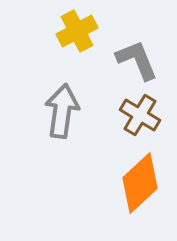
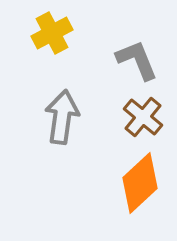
yellow cross: moved 25 px left, 2 px down
gray arrow: moved 6 px down
brown cross: moved 3 px right, 2 px down; rotated 9 degrees clockwise
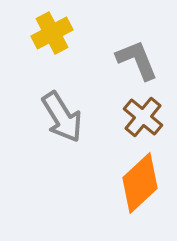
gray arrow: rotated 140 degrees clockwise
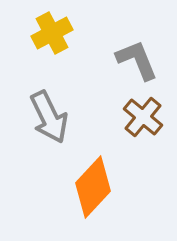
gray arrow: moved 13 px left; rotated 6 degrees clockwise
orange diamond: moved 47 px left, 4 px down; rotated 4 degrees counterclockwise
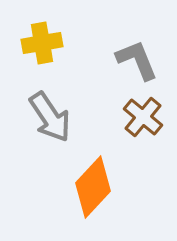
yellow cross: moved 10 px left, 10 px down; rotated 18 degrees clockwise
gray arrow: moved 1 px right; rotated 8 degrees counterclockwise
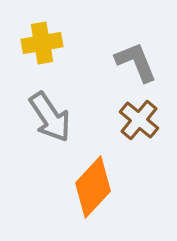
gray L-shape: moved 1 px left, 2 px down
brown cross: moved 4 px left, 3 px down
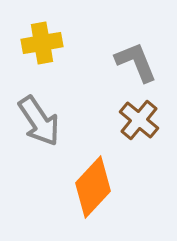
gray arrow: moved 11 px left, 4 px down
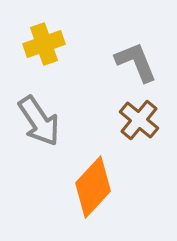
yellow cross: moved 2 px right, 1 px down; rotated 9 degrees counterclockwise
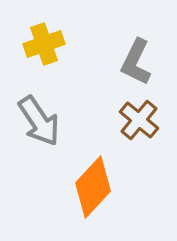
gray L-shape: rotated 132 degrees counterclockwise
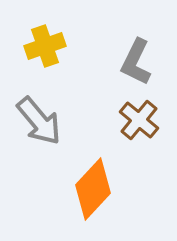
yellow cross: moved 1 px right, 2 px down
gray arrow: rotated 6 degrees counterclockwise
orange diamond: moved 2 px down
